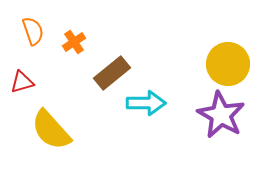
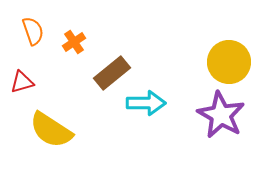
yellow circle: moved 1 px right, 2 px up
yellow semicircle: rotated 15 degrees counterclockwise
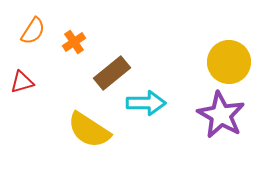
orange semicircle: rotated 52 degrees clockwise
yellow semicircle: moved 38 px right
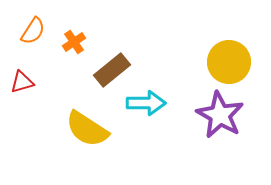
brown rectangle: moved 3 px up
purple star: moved 1 px left
yellow semicircle: moved 2 px left, 1 px up
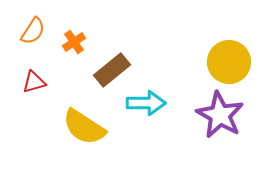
red triangle: moved 12 px right
yellow semicircle: moved 3 px left, 2 px up
